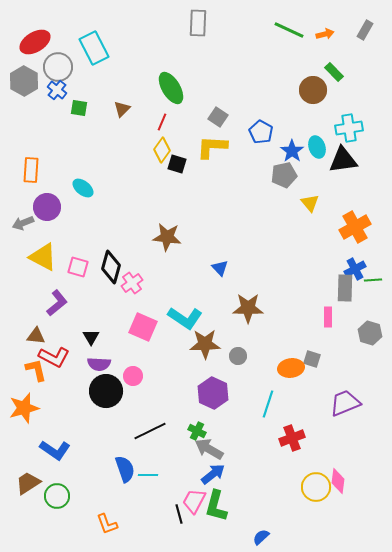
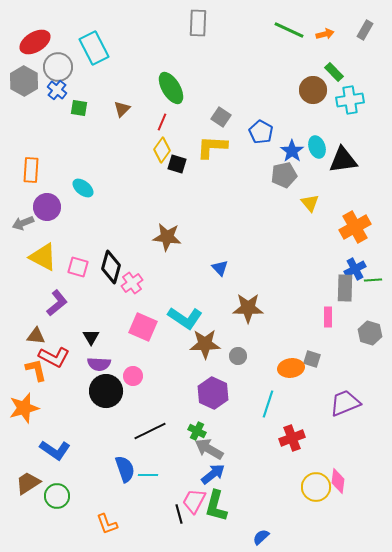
gray square at (218, 117): moved 3 px right
cyan cross at (349, 128): moved 1 px right, 28 px up
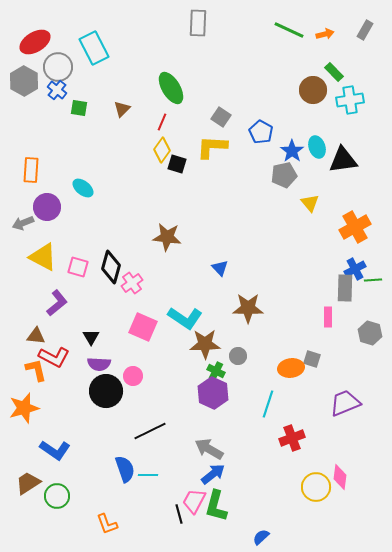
green cross at (197, 431): moved 19 px right, 60 px up
pink diamond at (338, 481): moved 2 px right, 4 px up
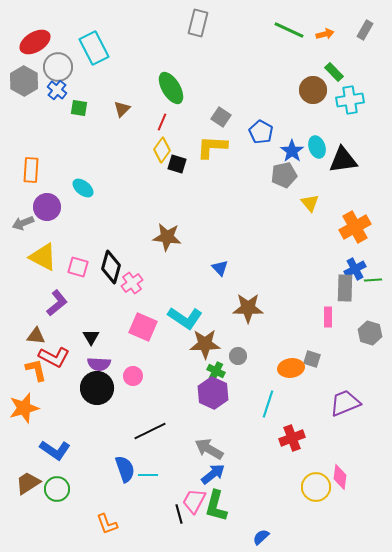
gray rectangle at (198, 23): rotated 12 degrees clockwise
black circle at (106, 391): moved 9 px left, 3 px up
green circle at (57, 496): moved 7 px up
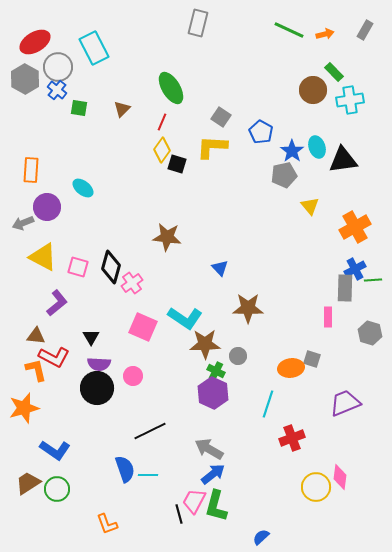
gray hexagon at (24, 81): moved 1 px right, 2 px up
yellow triangle at (310, 203): moved 3 px down
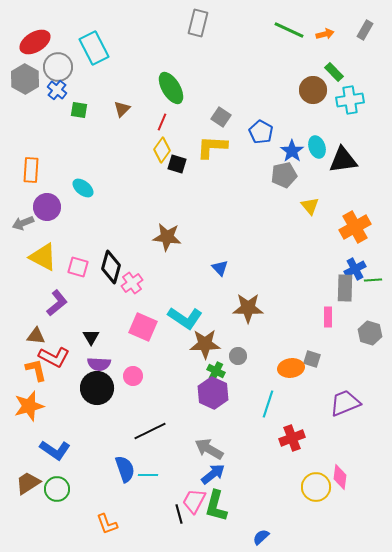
green square at (79, 108): moved 2 px down
orange star at (24, 408): moved 5 px right, 2 px up
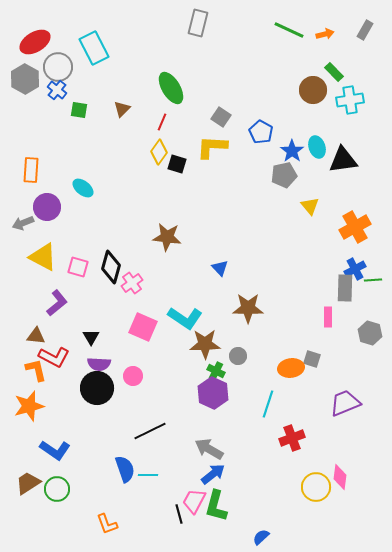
yellow diamond at (162, 150): moved 3 px left, 2 px down
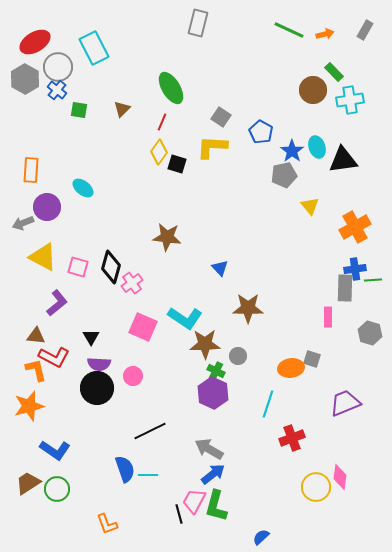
blue cross at (355, 269): rotated 20 degrees clockwise
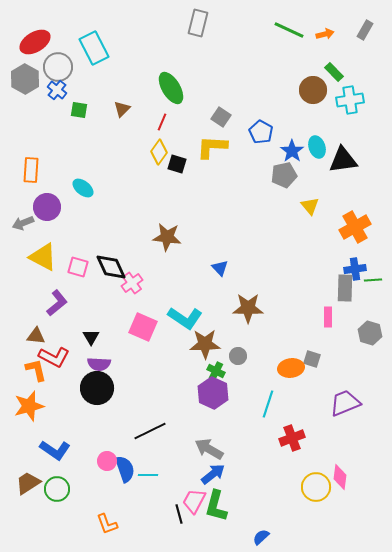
black diamond at (111, 267): rotated 40 degrees counterclockwise
pink circle at (133, 376): moved 26 px left, 85 px down
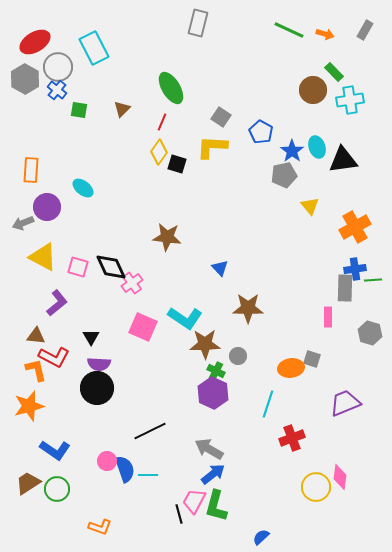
orange arrow at (325, 34): rotated 30 degrees clockwise
orange L-shape at (107, 524): moved 7 px left, 3 px down; rotated 50 degrees counterclockwise
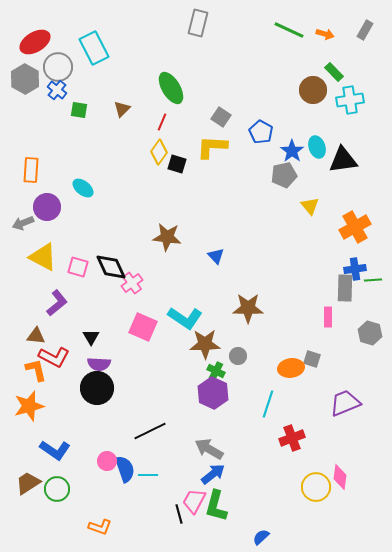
blue triangle at (220, 268): moved 4 px left, 12 px up
